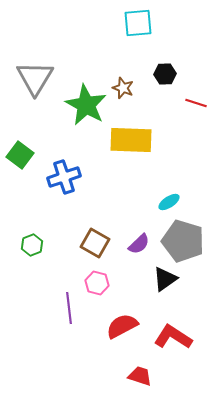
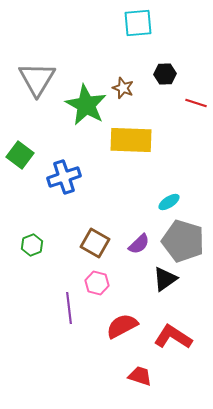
gray triangle: moved 2 px right, 1 px down
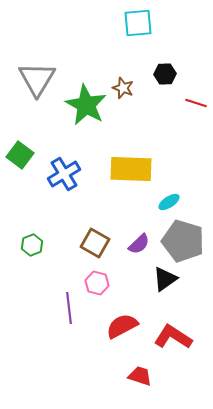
yellow rectangle: moved 29 px down
blue cross: moved 3 px up; rotated 12 degrees counterclockwise
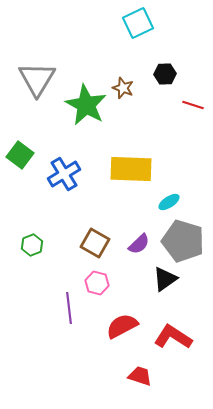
cyan square: rotated 20 degrees counterclockwise
red line: moved 3 px left, 2 px down
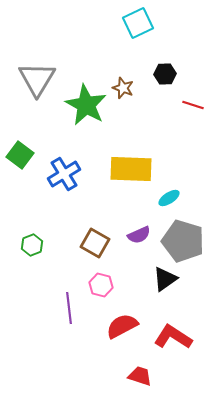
cyan ellipse: moved 4 px up
purple semicircle: moved 9 px up; rotated 20 degrees clockwise
pink hexagon: moved 4 px right, 2 px down
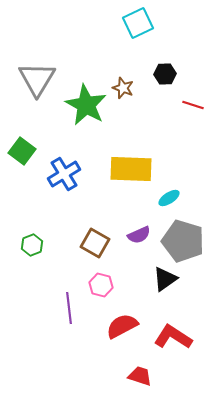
green square: moved 2 px right, 4 px up
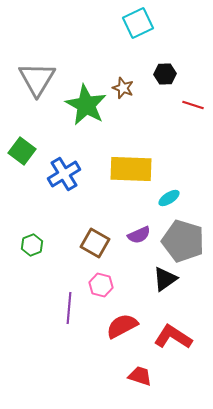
purple line: rotated 12 degrees clockwise
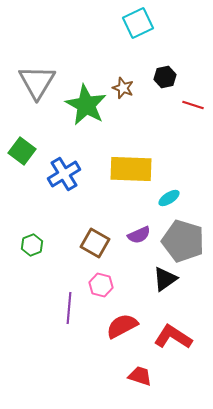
black hexagon: moved 3 px down; rotated 10 degrees counterclockwise
gray triangle: moved 3 px down
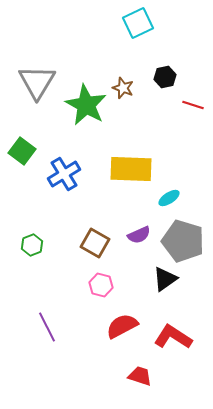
purple line: moved 22 px left, 19 px down; rotated 32 degrees counterclockwise
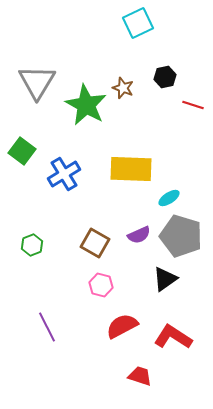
gray pentagon: moved 2 px left, 5 px up
